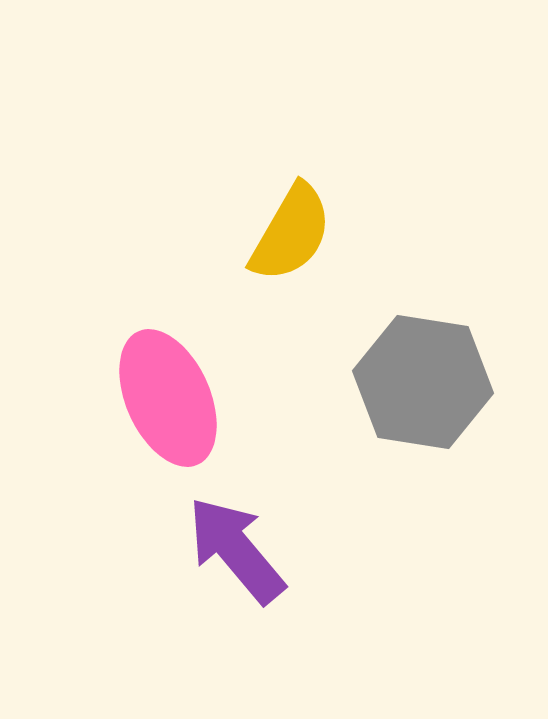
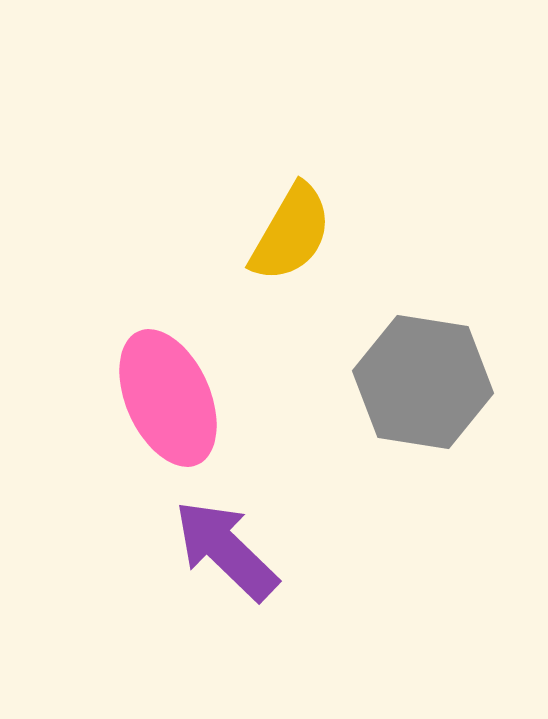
purple arrow: moved 10 px left; rotated 6 degrees counterclockwise
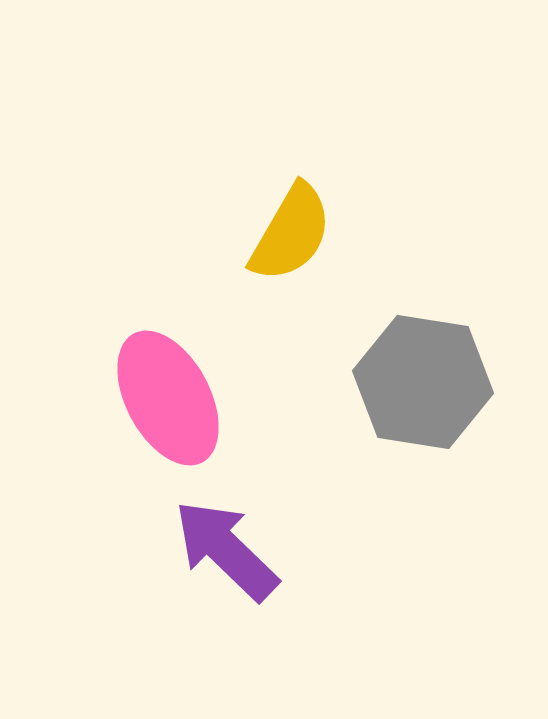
pink ellipse: rotated 4 degrees counterclockwise
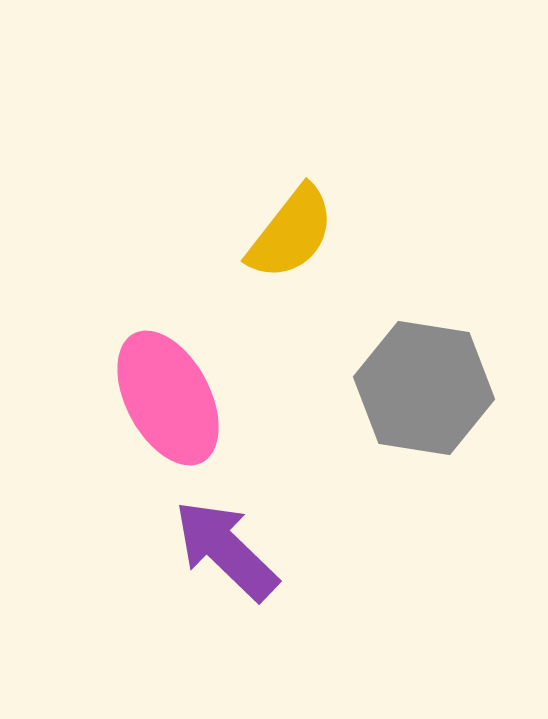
yellow semicircle: rotated 8 degrees clockwise
gray hexagon: moved 1 px right, 6 px down
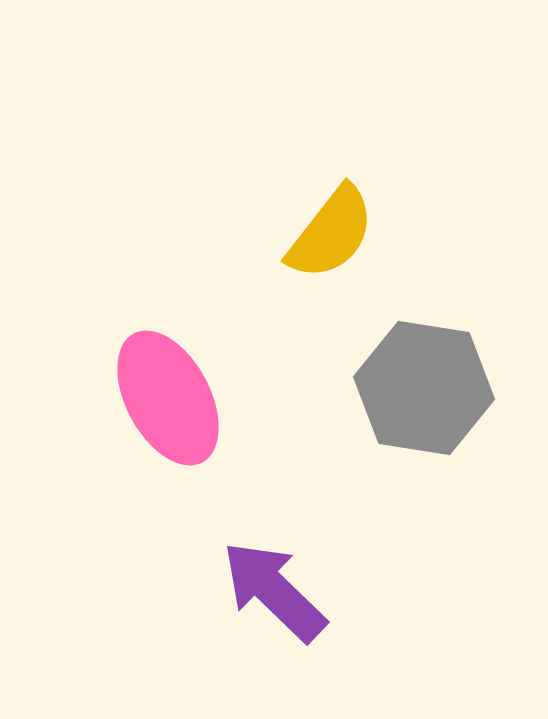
yellow semicircle: moved 40 px right
purple arrow: moved 48 px right, 41 px down
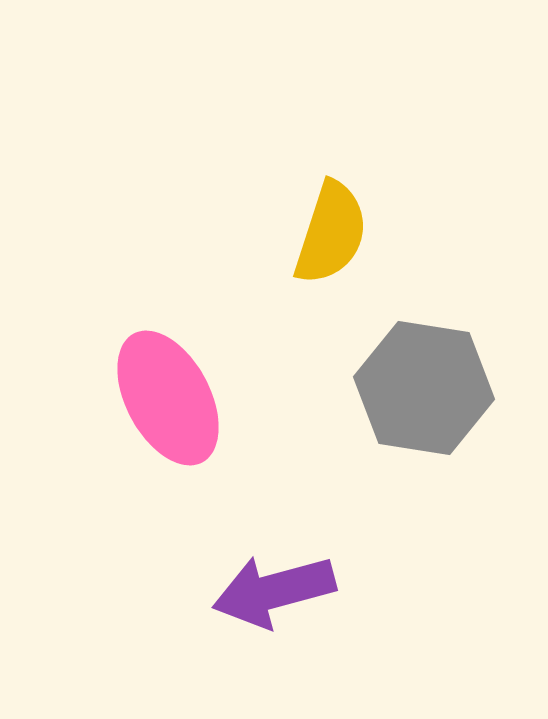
yellow semicircle: rotated 20 degrees counterclockwise
purple arrow: rotated 59 degrees counterclockwise
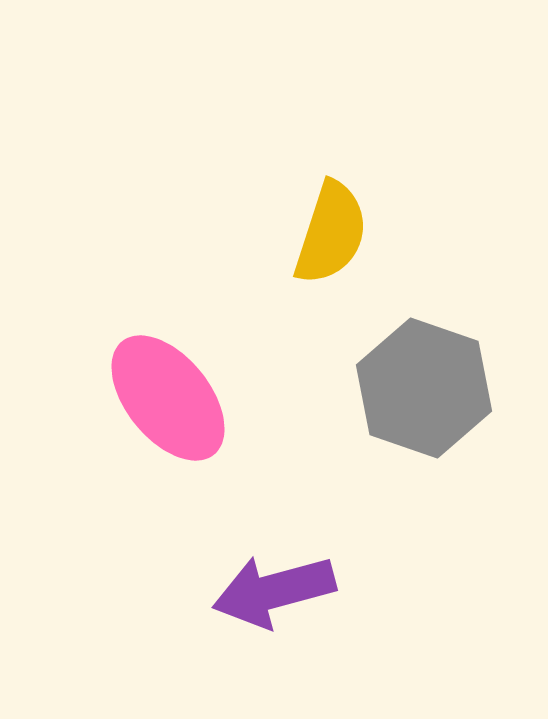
gray hexagon: rotated 10 degrees clockwise
pink ellipse: rotated 11 degrees counterclockwise
